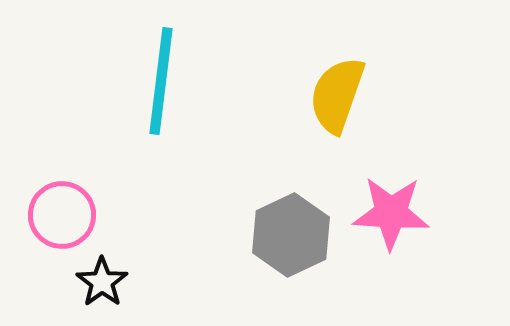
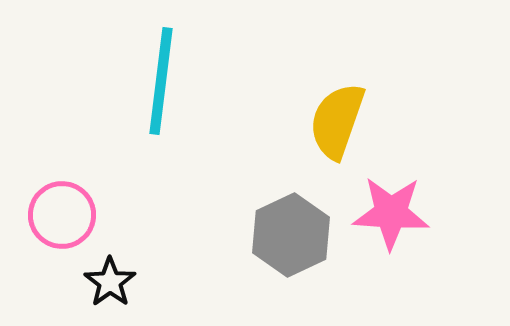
yellow semicircle: moved 26 px down
black star: moved 8 px right
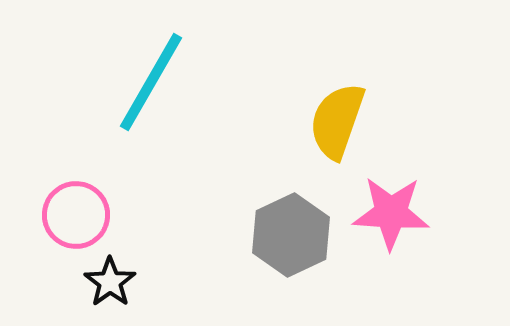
cyan line: moved 10 px left, 1 px down; rotated 23 degrees clockwise
pink circle: moved 14 px right
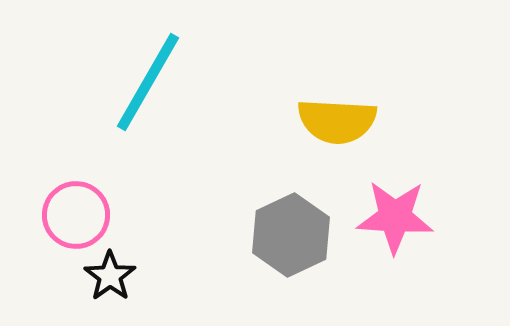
cyan line: moved 3 px left
yellow semicircle: rotated 106 degrees counterclockwise
pink star: moved 4 px right, 4 px down
black star: moved 6 px up
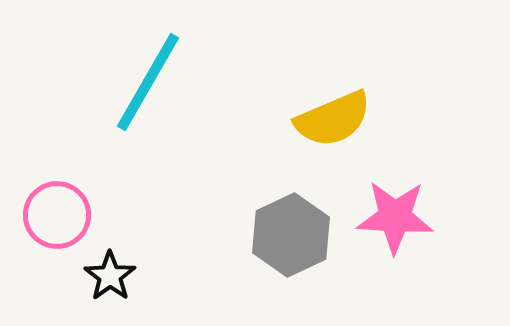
yellow semicircle: moved 4 px left, 2 px up; rotated 26 degrees counterclockwise
pink circle: moved 19 px left
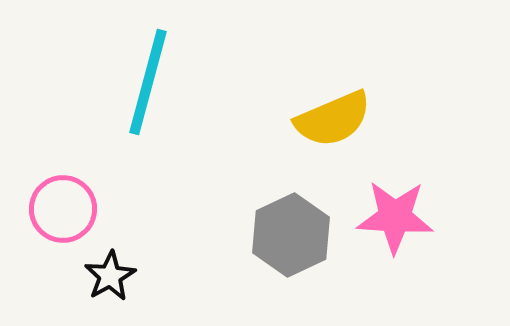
cyan line: rotated 15 degrees counterclockwise
pink circle: moved 6 px right, 6 px up
black star: rotated 6 degrees clockwise
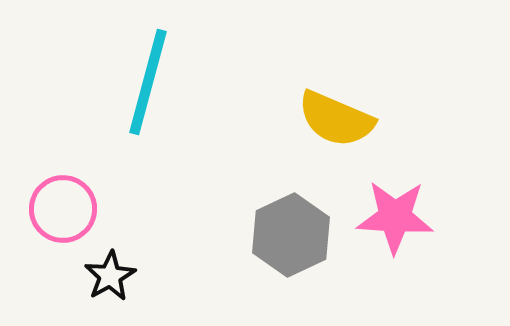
yellow semicircle: moved 3 px right; rotated 46 degrees clockwise
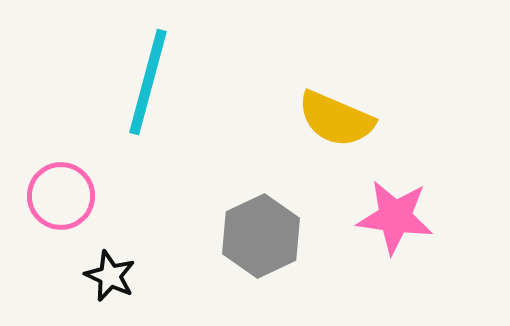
pink circle: moved 2 px left, 13 px up
pink star: rotated 4 degrees clockwise
gray hexagon: moved 30 px left, 1 px down
black star: rotated 18 degrees counterclockwise
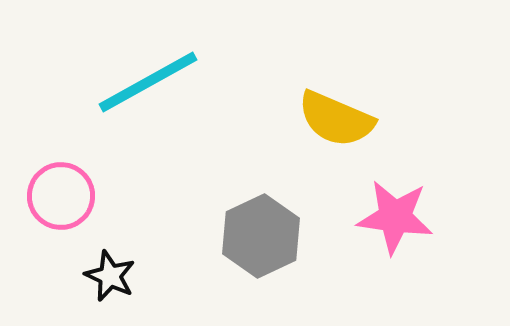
cyan line: rotated 46 degrees clockwise
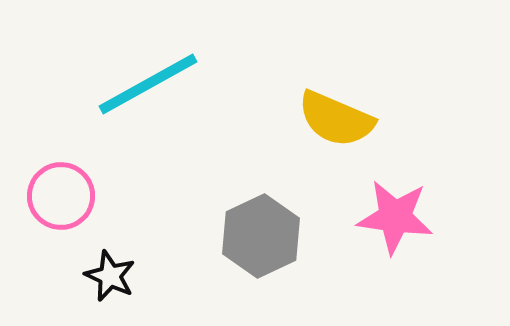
cyan line: moved 2 px down
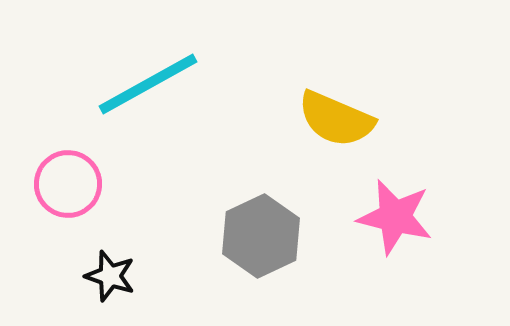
pink circle: moved 7 px right, 12 px up
pink star: rotated 6 degrees clockwise
black star: rotated 6 degrees counterclockwise
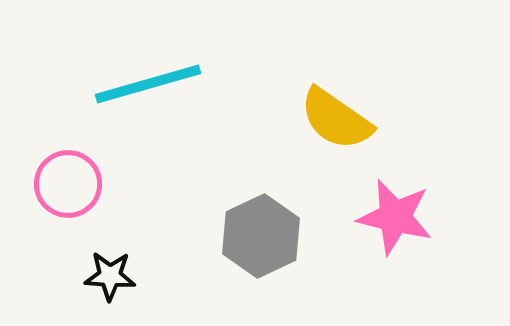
cyan line: rotated 13 degrees clockwise
yellow semicircle: rotated 12 degrees clockwise
black star: rotated 15 degrees counterclockwise
